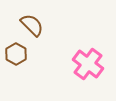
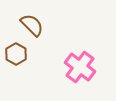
pink cross: moved 8 px left, 3 px down
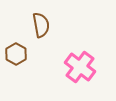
brown semicircle: moved 9 px right; rotated 35 degrees clockwise
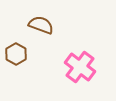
brown semicircle: rotated 60 degrees counterclockwise
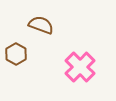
pink cross: rotated 8 degrees clockwise
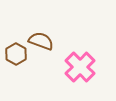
brown semicircle: moved 16 px down
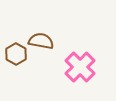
brown semicircle: rotated 10 degrees counterclockwise
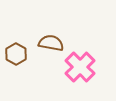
brown semicircle: moved 10 px right, 2 px down
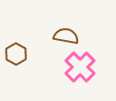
brown semicircle: moved 15 px right, 7 px up
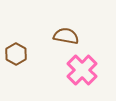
pink cross: moved 2 px right, 3 px down
